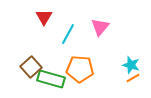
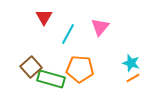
cyan star: moved 2 px up
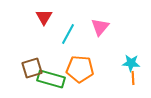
cyan star: rotated 12 degrees counterclockwise
brown square: moved 1 px right, 1 px down; rotated 25 degrees clockwise
orange line: rotated 64 degrees counterclockwise
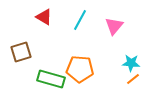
red triangle: rotated 30 degrees counterclockwise
pink triangle: moved 14 px right, 1 px up
cyan line: moved 12 px right, 14 px up
brown square: moved 11 px left, 16 px up
orange line: moved 1 px down; rotated 56 degrees clockwise
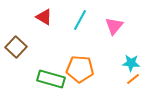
brown square: moved 5 px left, 5 px up; rotated 30 degrees counterclockwise
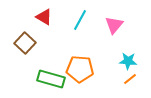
pink triangle: moved 1 px up
brown square: moved 9 px right, 4 px up
cyan star: moved 3 px left, 2 px up
orange line: moved 3 px left
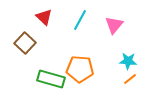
red triangle: rotated 12 degrees clockwise
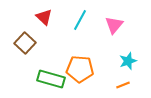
cyan star: rotated 24 degrees counterclockwise
orange line: moved 7 px left, 6 px down; rotated 16 degrees clockwise
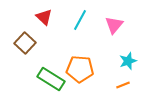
green rectangle: rotated 16 degrees clockwise
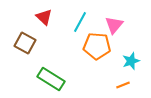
cyan line: moved 2 px down
brown square: rotated 15 degrees counterclockwise
cyan star: moved 3 px right
orange pentagon: moved 17 px right, 23 px up
